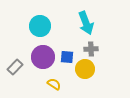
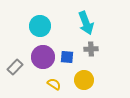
yellow circle: moved 1 px left, 11 px down
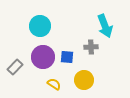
cyan arrow: moved 19 px right, 3 px down
gray cross: moved 2 px up
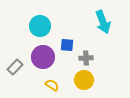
cyan arrow: moved 2 px left, 4 px up
gray cross: moved 5 px left, 11 px down
blue square: moved 12 px up
yellow semicircle: moved 2 px left, 1 px down
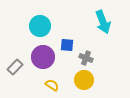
gray cross: rotated 24 degrees clockwise
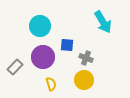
cyan arrow: rotated 10 degrees counterclockwise
yellow semicircle: moved 1 px left, 1 px up; rotated 40 degrees clockwise
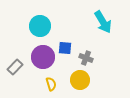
blue square: moved 2 px left, 3 px down
yellow circle: moved 4 px left
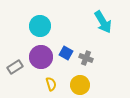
blue square: moved 1 px right, 5 px down; rotated 24 degrees clockwise
purple circle: moved 2 px left
gray rectangle: rotated 14 degrees clockwise
yellow circle: moved 5 px down
